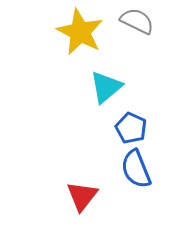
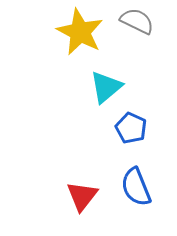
blue semicircle: moved 18 px down
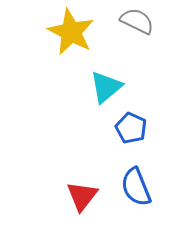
yellow star: moved 9 px left
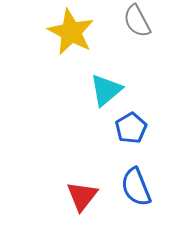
gray semicircle: rotated 144 degrees counterclockwise
cyan triangle: moved 3 px down
blue pentagon: rotated 16 degrees clockwise
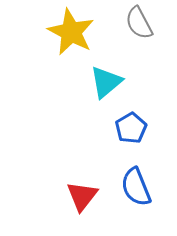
gray semicircle: moved 2 px right, 2 px down
cyan triangle: moved 8 px up
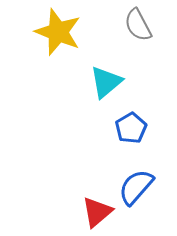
gray semicircle: moved 1 px left, 2 px down
yellow star: moved 13 px left; rotated 6 degrees counterclockwise
blue semicircle: rotated 63 degrees clockwise
red triangle: moved 15 px right, 16 px down; rotated 12 degrees clockwise
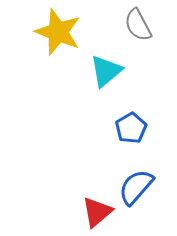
cyan triangle: moved 11 px up
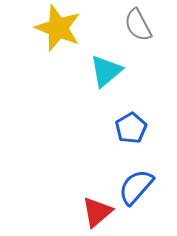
yellow star: moved 4 px up
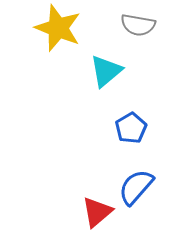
gray semicircle: rotated 52 degrees counterclockwise
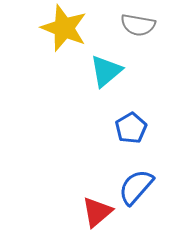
yellow star: moved 6 px right
